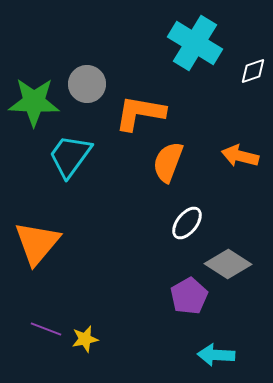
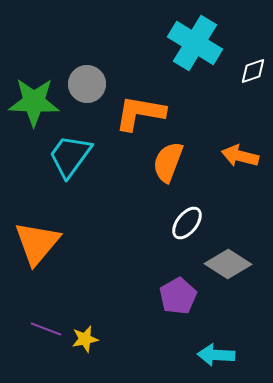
purple pentagon: moved 11 px left
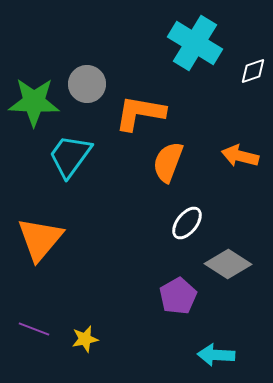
orange triangle: moved 3 px right, 4 px up
purple line: moved 12 px left
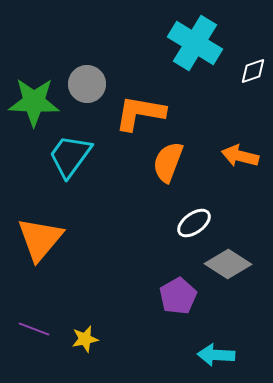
white ellipse: moved 7 px right; rotated 16 degrees clockwise
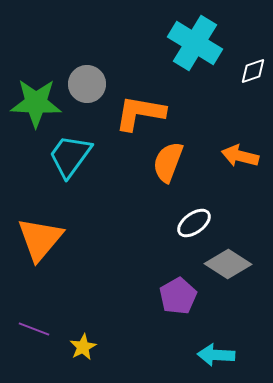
green star: moved 2 px right, 1 px down
yellow star: moved 2 px left, 8 px down; rotated 16 degrees counterclockwise
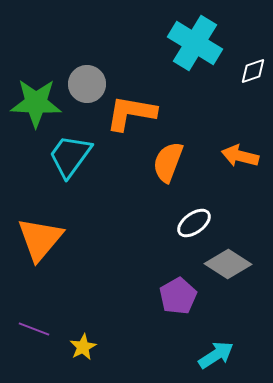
orange L-shape: moved 9 px left
cyan arrow: rotated 144 degrees clockwise
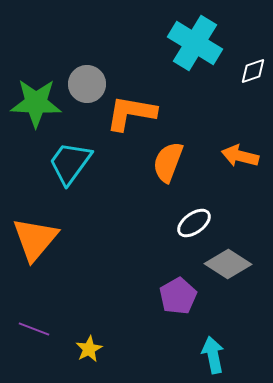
cyan trapezoid: moved 7 px down
orange triangle: moved 5 px left
yellow star: moved 6 px right, 2 px down
cyan arrow: moved 3 px left; rotated 69 degrees counterclockwise
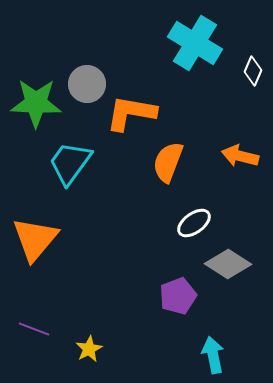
white diamond: rotated 48 degrees counterclockwise
purple pentagon: rotated 9 degrees clockwise
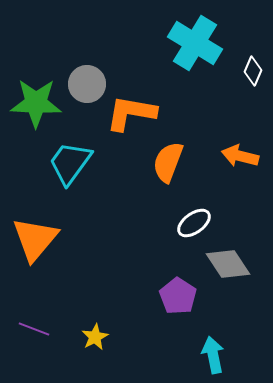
gray diamond: rotated 24 degrees clockwise
purple pentagon: rotated 18 degrees counterclockwise
yellow star: moved 6 px right, 12 px up
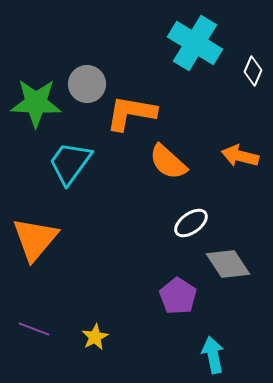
orange semicircle: rotated 69 degrees counterclockwise
white ellipse: moved 3 px left
